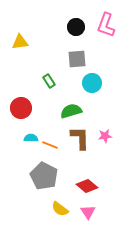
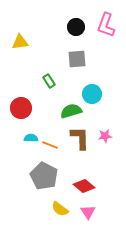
cyan circle: moved 11 px down
red diamond: moved 3 px left
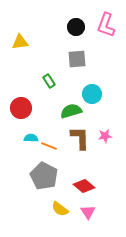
orange line: moved 1 px left, 1 px down
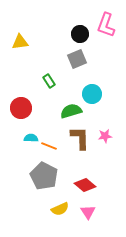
black circle: moved 4 px right, 7 px down
gray square: rotated 18 degrees counterclockwise
red diamond: moved 1 px right, 1 px up
yellow semicircle: rotated 60 degrees counterclockwise
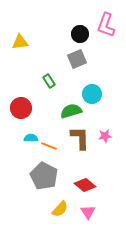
yellow semicircle: rotated 24 degrees counterclockwise
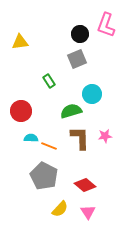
red circle: moved 3 px down
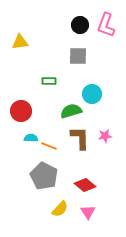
black circle: moved 9 px up
gray square: moved 1 px right, 3 px up; rotated 24 degrees clockwise
green rectangle: rotated 56 degrees counterclockwise
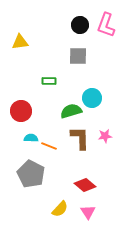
cyan circle: moved 4 px down
gray pentagon: moved 13 px left, 2 px up
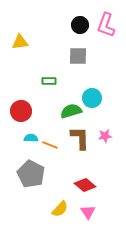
orange line: moved 1 px right, 1 px up
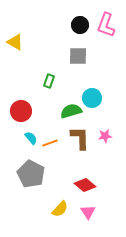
yellow triangle: moved 5 px left; rotated 36 degrees clockwise
green rectangle: rotated 72 degrees counterclockwise
cyan semicircle: rotated 48 degrees clockwise
orange line: moved 2 px up; rotated 42 degrees counterclockwise
